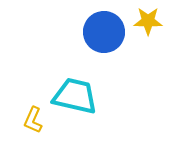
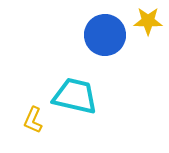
blue circle: moved 1 px right, 3 px down
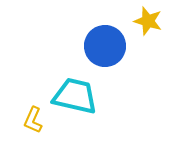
yellow star: rotated 16 degrees clockwise
blue circle: moved 11 px down
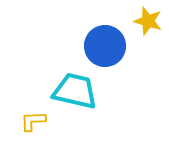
cyan trapezoid: moved 5 px up
yellow L-shape: moved 1 px down; rotated 64 degrees clockwise
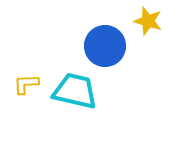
yellow L-shape: moved 7 px left, 37 px up
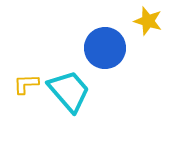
blue circle: moved 2 px down
cyan trapezoid: moved 6 px left; rotated 36 degrees clockwise
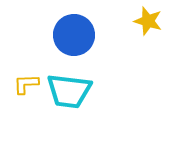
blue circle: moved 31 px left, 13 px up
cyan trapezoid: rotated 138 degrees clockwise
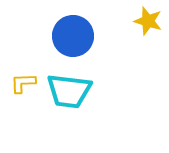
blue circle: moved 1 px left, 1 px down
yellow L-shape: moved 3 px left, 1 px up
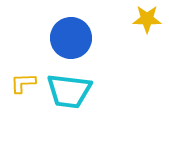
yellow star: moved 1 px left, 2 px up; rotated 16 degrees counterclockwise
blue circle: moved 2 px left, 2 px down
